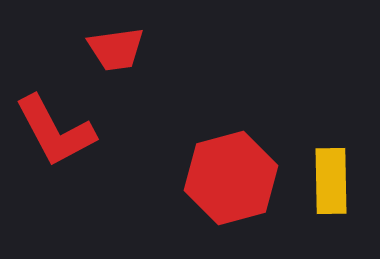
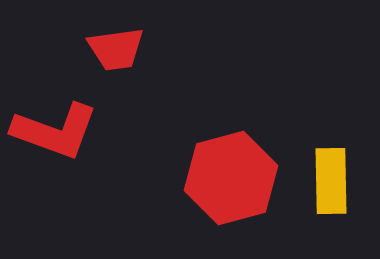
red L-shape: rotated 42 degrees counterclockwise
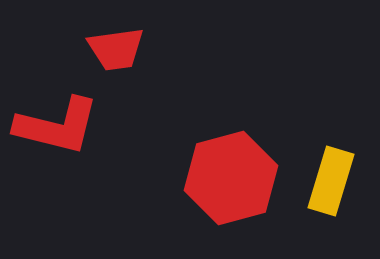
red L-shape: moved 2 px right, 5 px up; rotated 6 degrees counterclockwise
yellow rectangle: rotated 18 degrees clockwise
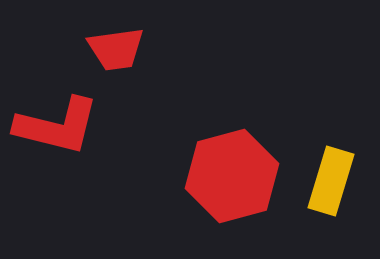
red hexagon: moved 1 px right, 2 px up
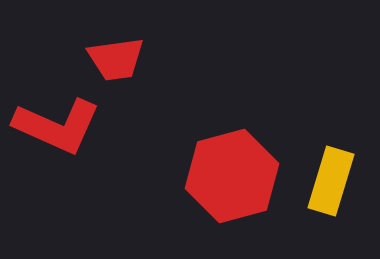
red trapezoid: moved 10 px down
red L-shape: rotated 10 degrees clockwise
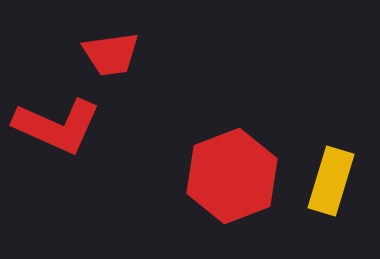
red trapezoid: moved 5 px left, 5 px up
red hexagon: rotated 6 degrees counterclockwise
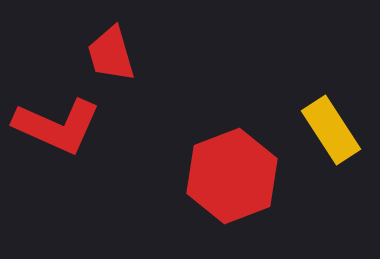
red trapezoid: rotated 82 degrees clockwise
yellow rectangle: moved 51 px up; rotated 50 degrees counterclockwise
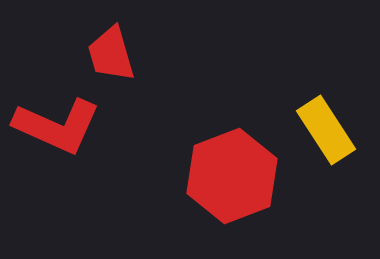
yellow rectangle: moved 5 px left
